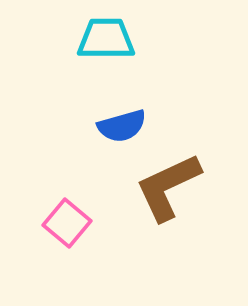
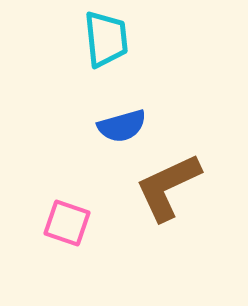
cyan trapezoid: rotated 84 degrees clockwise
pink square: rotated 21 degrees counterclockwise
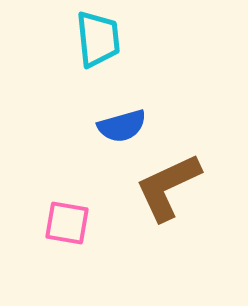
cyan trapezoid: moved 8 px left
pink square: rotated 9 degrees counterclockwise
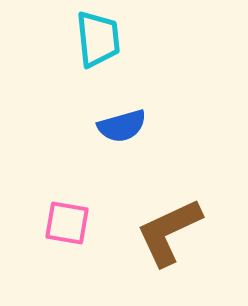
brown L-shape: moved 1 px right, 45 px down
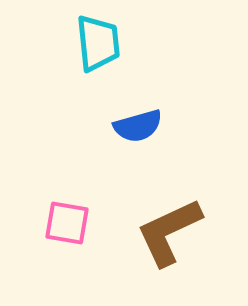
cyan trapezoid: moved 4 px down
blue semicircle: moved 16 px right
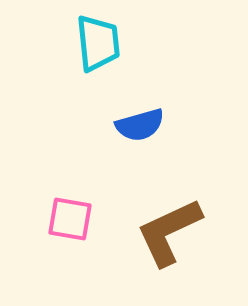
blue semicircle: moved 2 px right, 1 px up
pink square: moved 3 px right, 4 px up
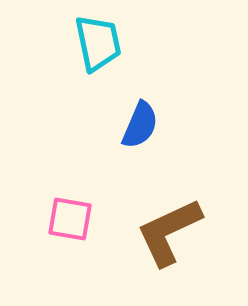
cyan trapezoid: rotated 6 degrees counterclockwise
blue semicircle: rotated 51 degrees counterclockwise
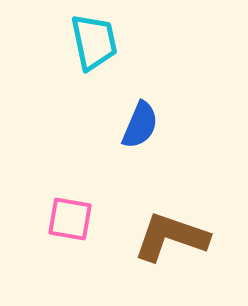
cyan trapezoid: moved 4 px left, 1 px up
brown L-shape: moved 2 px right, 5 px down; rotated 44 degrees clockwise
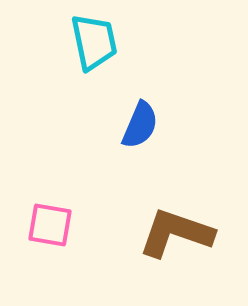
pink square: moved 20 px left, 6 px down
brown L-shape: moved 5 px right, 4 px up
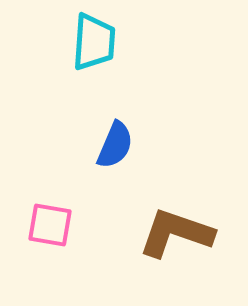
cyan trapezoid: rotated 16 degrees clockwise
blue semicircle: moved 25 px left, 20 px down
